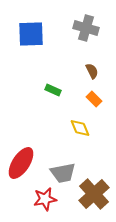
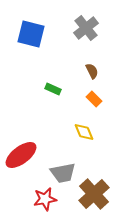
gray cross: rotated 35 degrees clockwise
blue square: rotated 16 degrees clockwise
green rectangle: moved 1 px up
yellow diamond: moved 4 px right, 4 px down
red ellipse: moved 8 px up; rotated 20 degrees clockwise
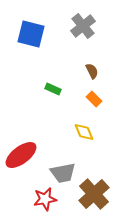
gray cross: moved 3 px left, 2 px up
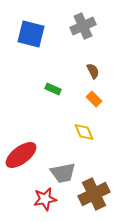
gray cross: rotated 15 degrees clockwise
brown semicircle: moved 1 px right
brown cross: rotated 16 degrees clockwise
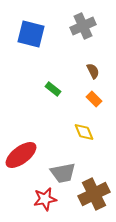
green rectangle: rotated 14 degrees clockwise
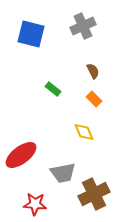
red star: moved 10 px left, 5 px down; rotated 15 degrees clockwise
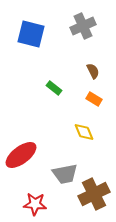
green rectangle: moved 1 px right, 1 px up
orange rectangle: rotated 14 degrees counterclockwise
gray trapezoid: moved 2 px right, 1 px down
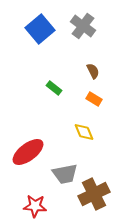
gray cross: rotated 30 degrees counterclockwise
blue square: moved 9 px right, 5 px up; rotated 36 degrees clockwise
red ellipse: moved 7 px right, 3 px up
red star: moved 2 px down
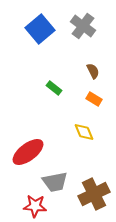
gray trapezoid: moved 10 px left, 8 px down
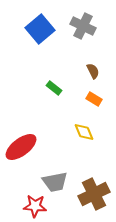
gray cross: rotated 10 degrees counterclockwise
red ellipse: moved 7 px left, 5 px up
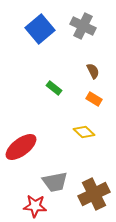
yellow diamond: rotated 25 degrees counterclockwise
